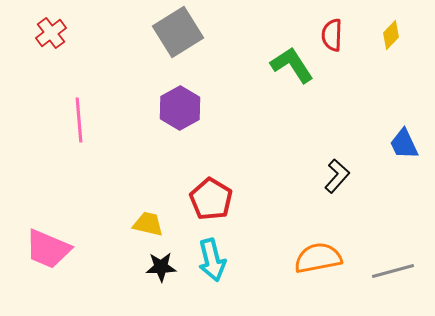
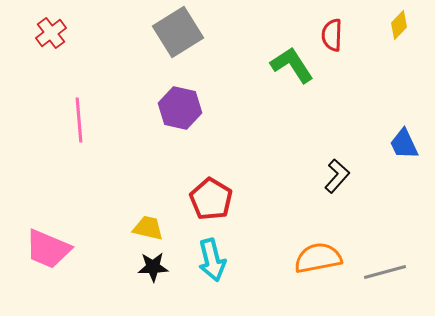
yellow diamond: moved 8 px right, 10 px up
purple hexagon: rotated 18 degrees counterclockwise
yellow trapezoid: moved 4 px down
black star: moved 8 px left
gray line: moved 8 px left, 1 px down
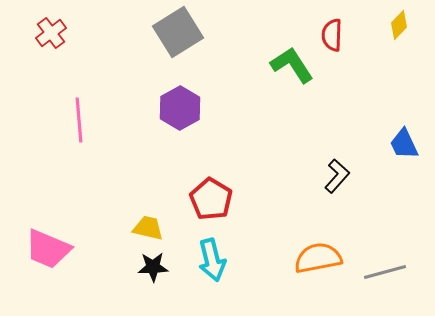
purple hexagon: rotated 18 degrees clockwise
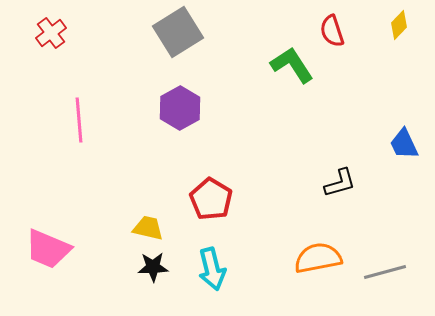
red semicircle: moved 4 px up; rotated 20 degrees counterclockwise
black L-shape: moved 3 px right, 7 px down; rotated 32 degrees clockwise
cyan arrow: moved 9 px down
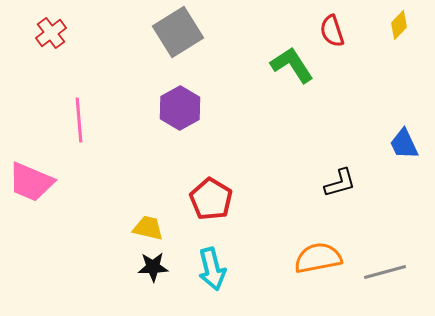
pink trapezoid: moved 17 px left, 67 px up
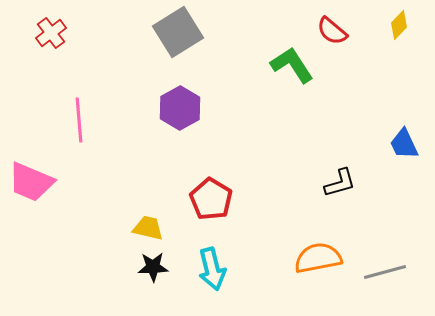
red semicircle: rotated 32 degrees counterclockwise
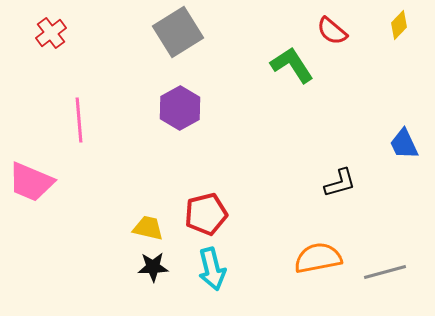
red pentagon: moved 5 px left, 15 px down; rotated 27 degrees clockwise
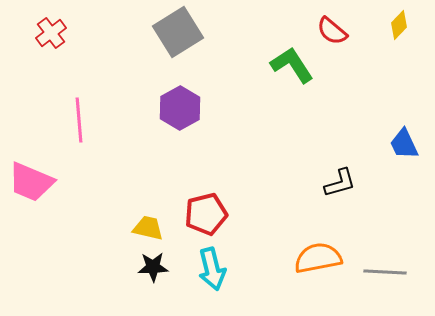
gray line: rotated 18 degrees clockwise
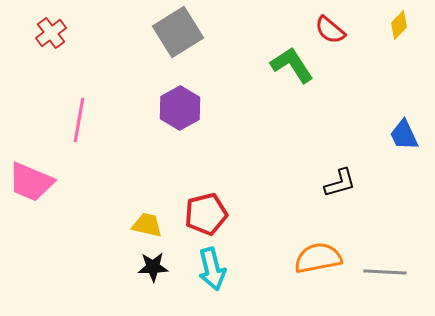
red semicircle: moved 2 px left, 1 px up
pink line: rotated 15 degrees clockwise
blue trapezoid: moved 9 px up
yellow trapezoid: moved 1 px left, 3 px up
